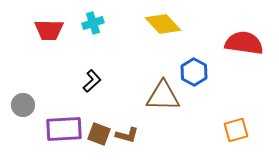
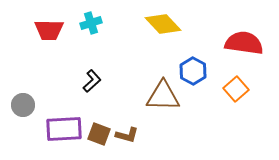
cyan cross: moved 2 px left
blue hexagon: moved 1 px left, 1 px up
orange square: moved 41 px up; rotated 25 degrees counterclockwise
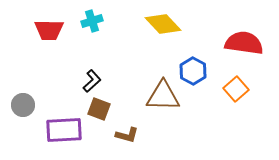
cyan cross: moved 1 px right, 2 px up
purple rectangle: moved 1 px down
brown square: moved 25 px up
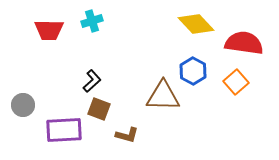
yellow diamond: moved 33 px right
orange square: moved 7 px up
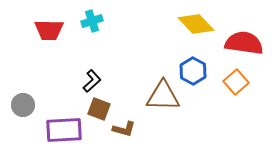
brown L-shape: moved 3 px left, 6 px up
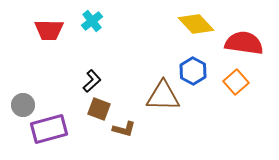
cyan cross: rotated 20 degrees counterclockwise
purple rectangle: moved 15 px left, 1 px up; rotated 12 degrees counterclockwise
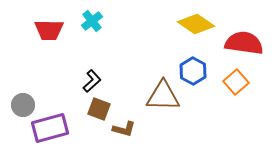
yellow diamond: rotated 12 degrees counterclockwise
purple rectangle: moved 1 px right, 1 px up
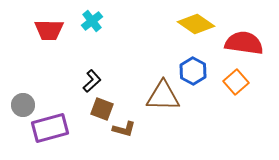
brown square: moved 3 px right
